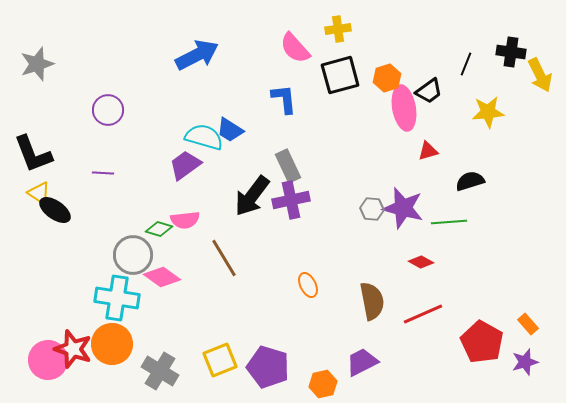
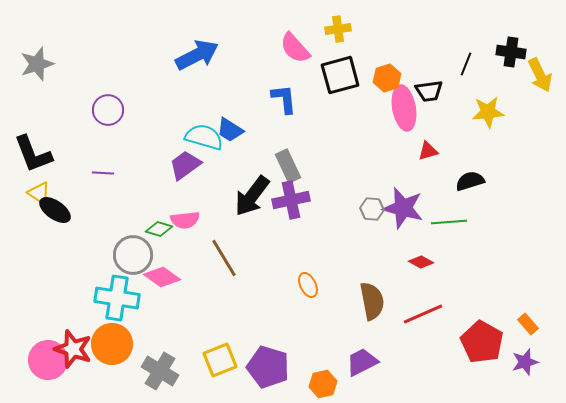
black trapezoid at (429, 91): rotated 28 degrees clockwise
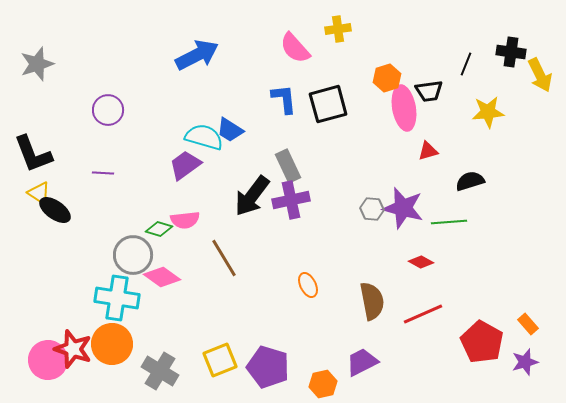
black square at (340, 75): moved 12 px left, 29 px down
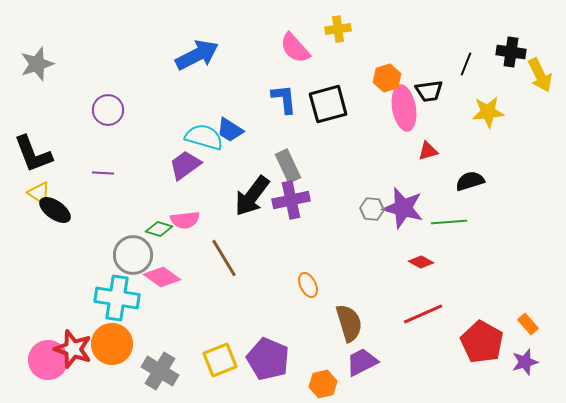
brown semicircle at (372, 301): moved 23 px left, 22 px down; rotated 6 degrees counterclockwise
purple pentagon at (268, 367): moved 8 px up; rotated 6 degrees clockwise
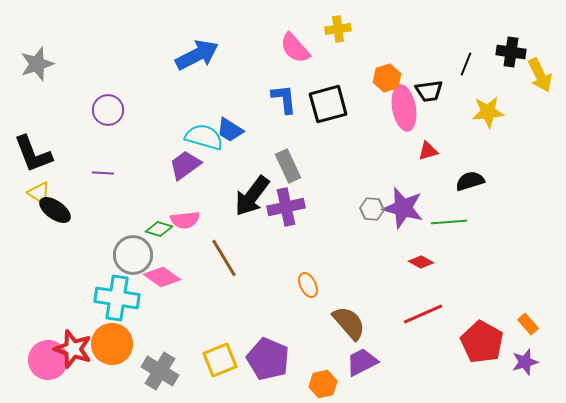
purple cross at (291, 200): moved 5 px left, 7 px down
brown semicircle at (349, 323): rotated 24 degrees counterclockwise
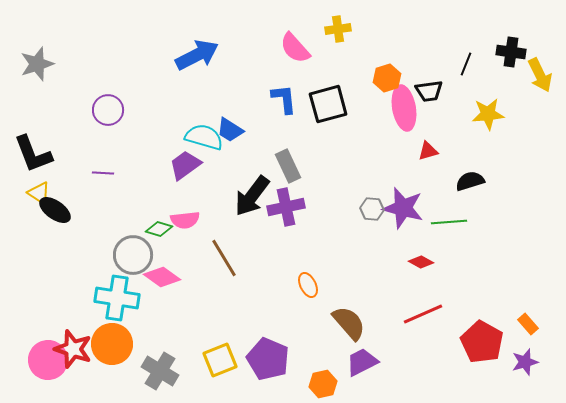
yellow star at (488, 112): moved 2 px down
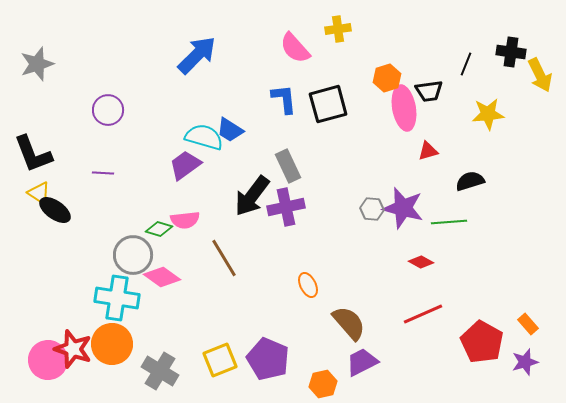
blue arrow at (197, 55): rotated 18 degrees counterclockwise
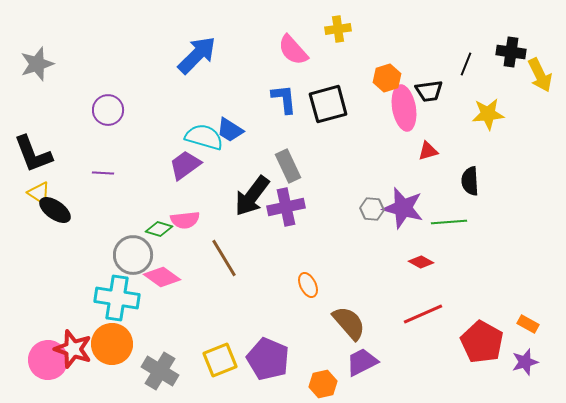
pink semicircle at (295, 48): moved 2 px left, 2 px down
black semicircle at (470, 181): rotated 76 degrees counterclockwise
orange rectangle at (528, 324): rotated 20 degrees counterclockwise
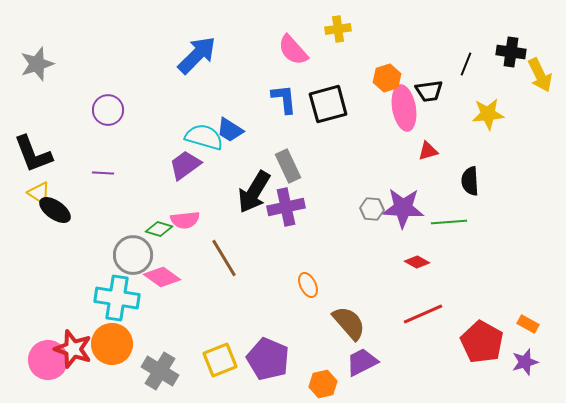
black arrow at (252, 196): moved 2 px right, 4 px up; rotated 6 degrees counterclockwise
purple star at (403, 208): rotated 12 degrees counterclockwise
red diamond at (421, 262): moved 4 px left
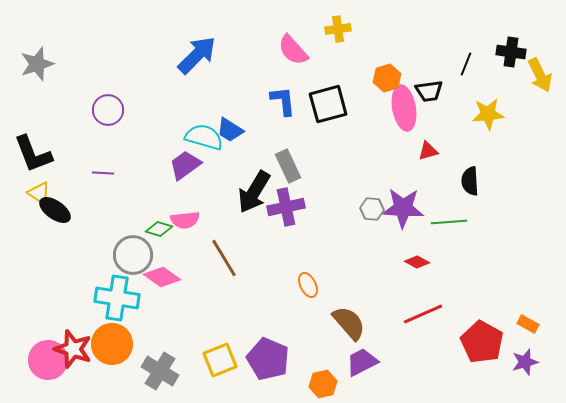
blue L-shape at (284, 99): moved 1 px left, 2 px down
